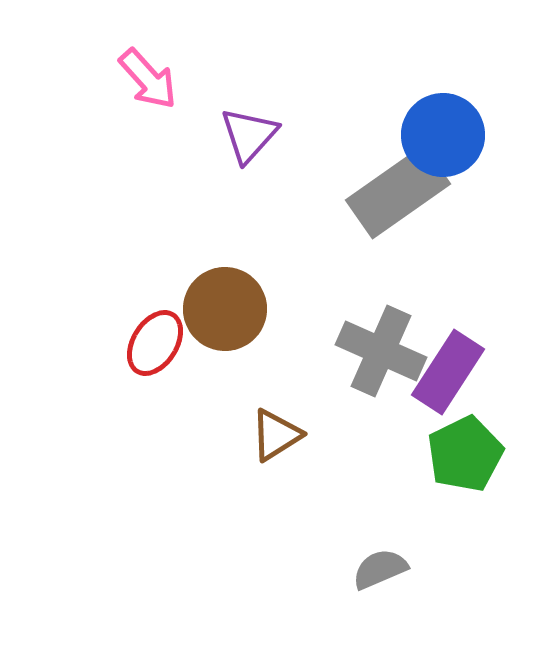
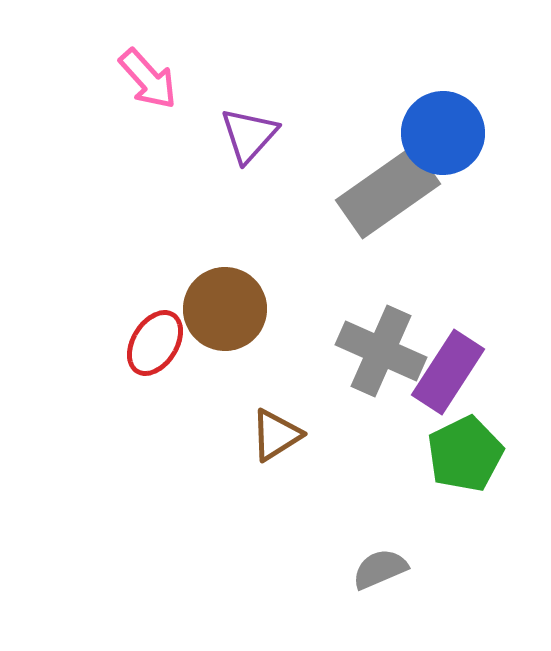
blue circle: moved 2 px up
gray rectangle: moved 10 px left
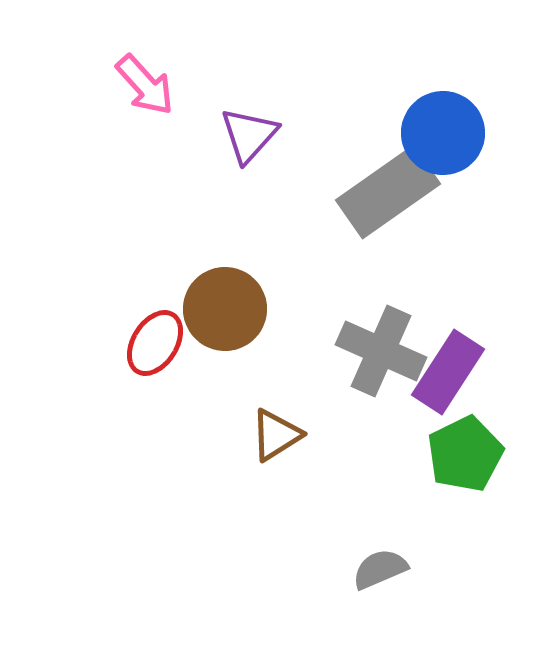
pink arrow: moved 3 px left, 6 px down
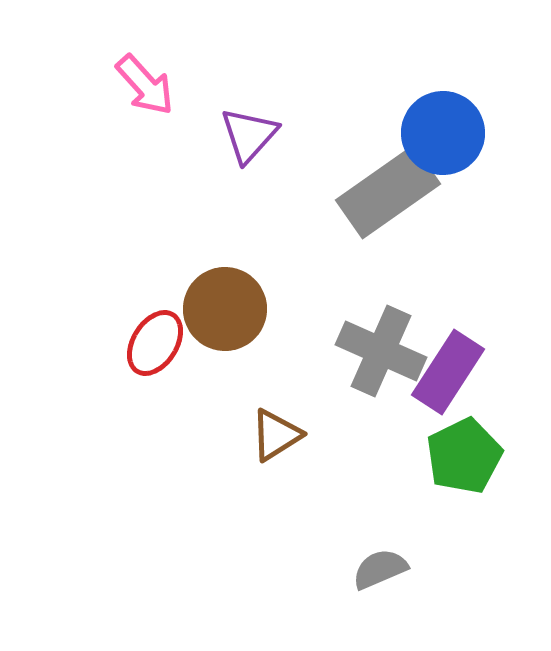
green pentagon: moved 1 px left, 2 px down
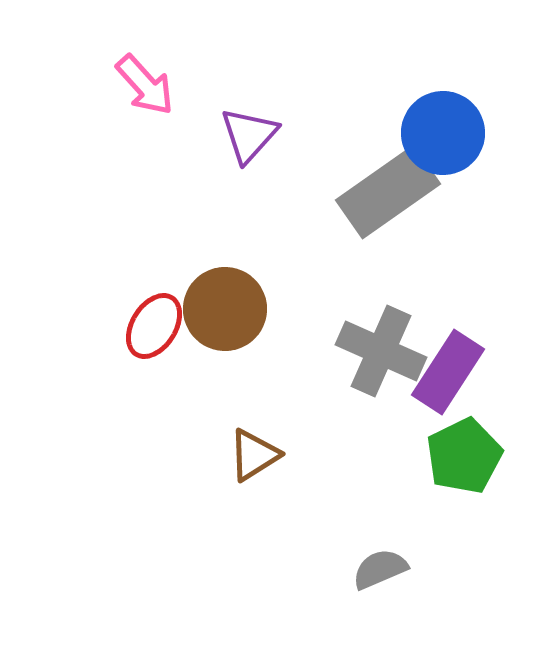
red ellipse: moved 1 px left, 17 px up
brown triangle: moved 22 px left, 20 px down
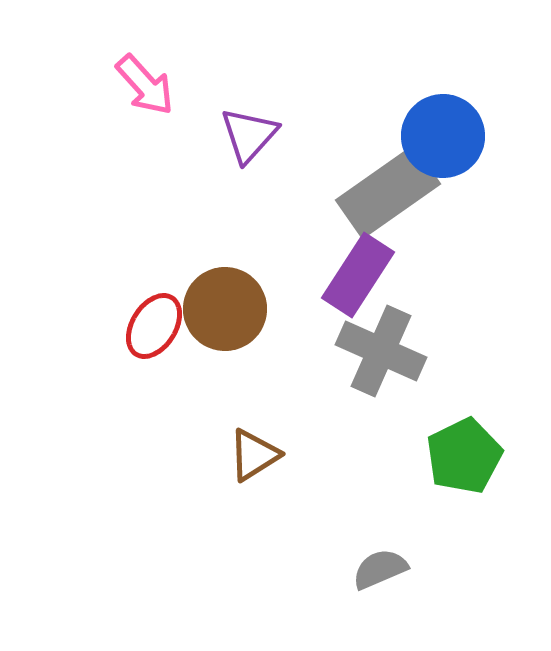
blue circle: moved 3 px down
purple rectangle: moved 90 px left, 97 px up
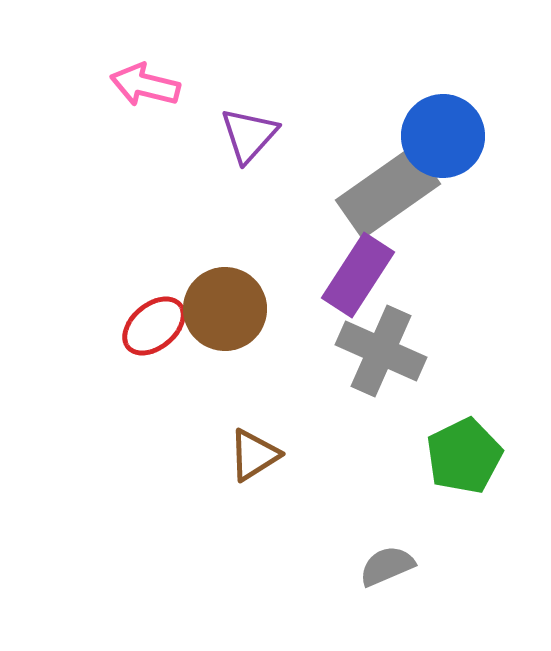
pink arrow: rotated 146 degrees clockwise
red ellipse: rotated 18 degrees clockwise
gray semicircle: moved 7 px right, 3 px up
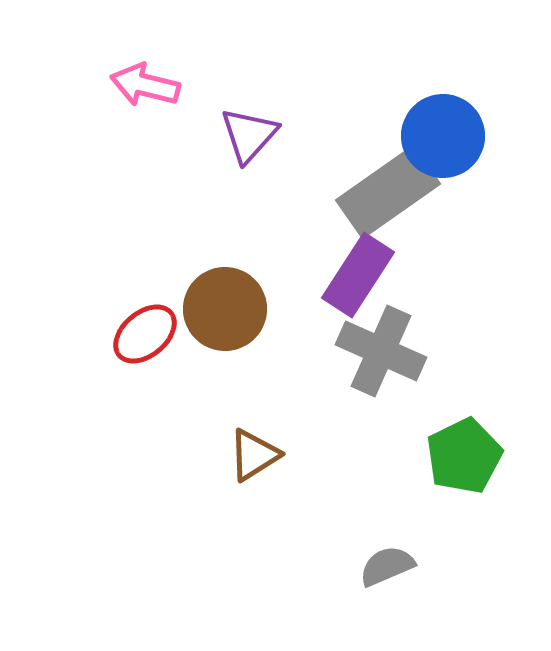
red ellipse: moved 9 px left, 8 px down
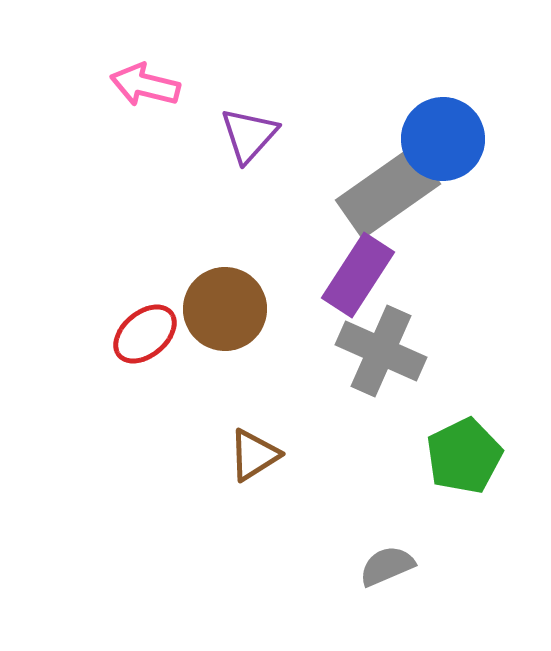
blue circle: moved 3 px down
